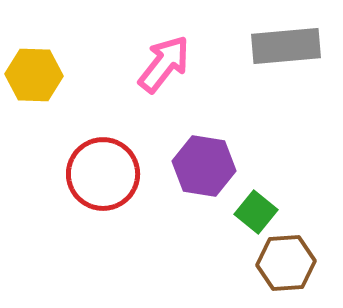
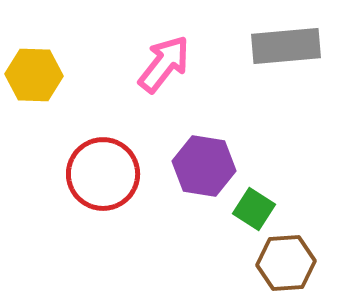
green square: moved 2 px left, 3 px up; rotated 6 degrees counterclockwise
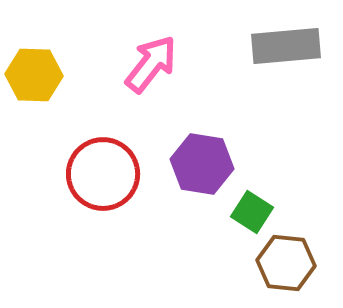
pink arrow: moved 13 px left
purple hexagon: moved 2 px left, 2 px up
green square: moved 2 px left, 3 px down
brown hexagon: rotated 10 degrees clockwise
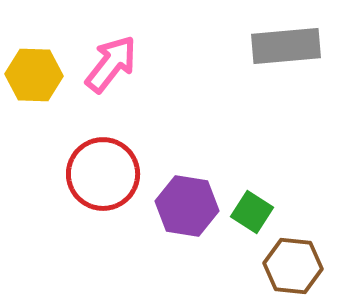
pink arrow: moved 40 px left
purple hexagon: moved 15 px left, 42 px down
brown hexagon: moved 7 px right, 3 px down
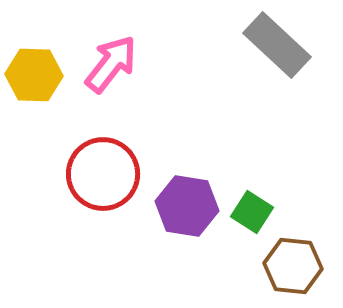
gray rectangle: moved 9 px left, 1 px up; rotated 48 degrees clockwise
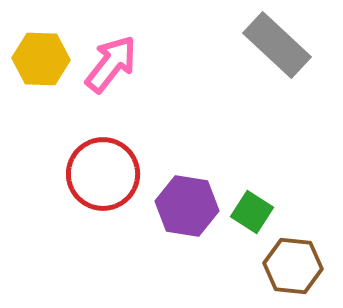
yellow hexagon: moved 7 px right, 16 px up
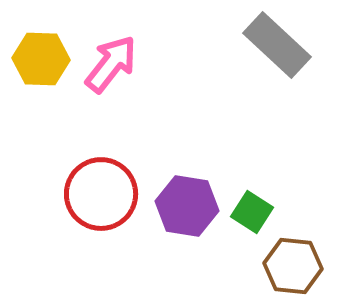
red circle: moved 2 px left, 20 px down
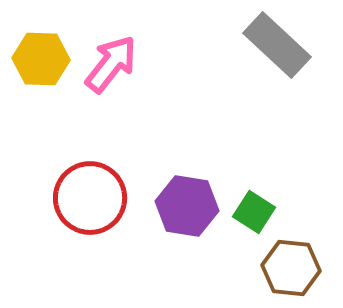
red circle: moved 11 px left, 4 px down
green square: moved 2 px right
brown hexagon: moved 2 px left, 2 px down
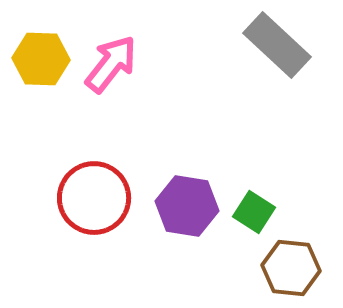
red circle: moved 4 px right
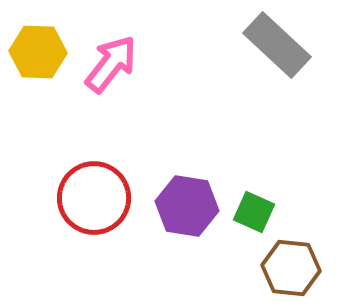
yellow hexagon: moved 3 px left, 7 px up
green square: rotated 9 degrees counterclockwise
